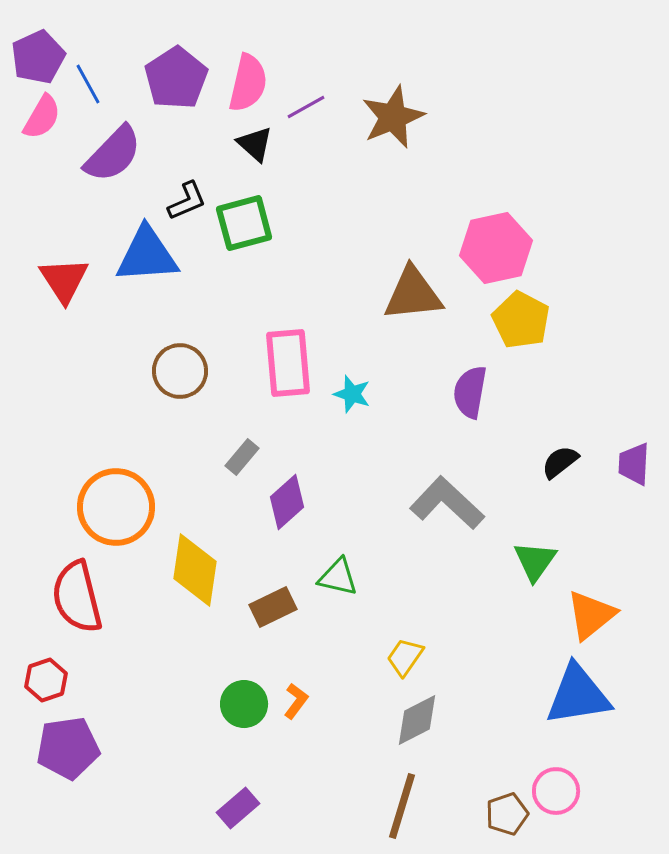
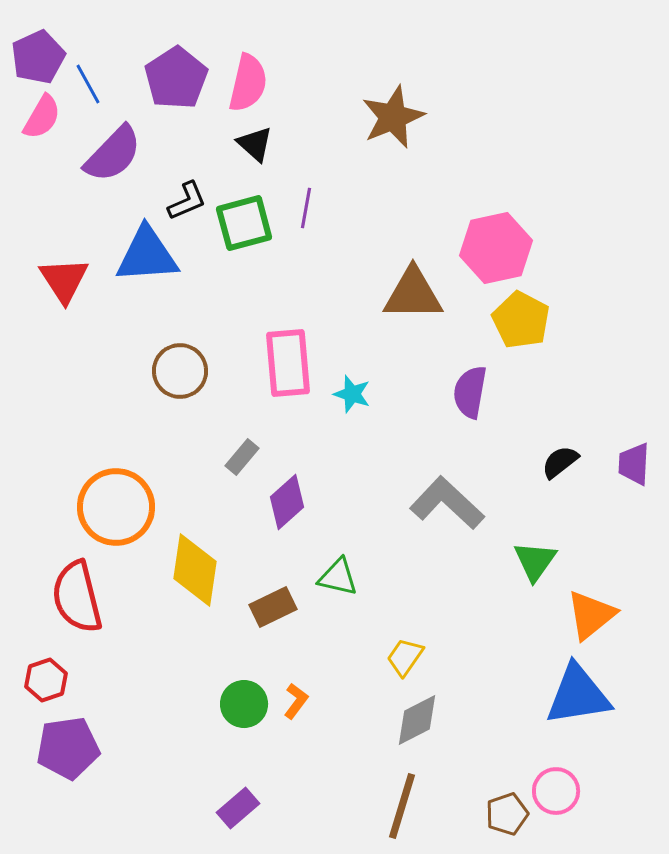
purple line at (306, 107): moved 101 px down; rotated 51 degrees counterclockwise
brown triangle at (413, 294): rotated 6 degrees clockwise
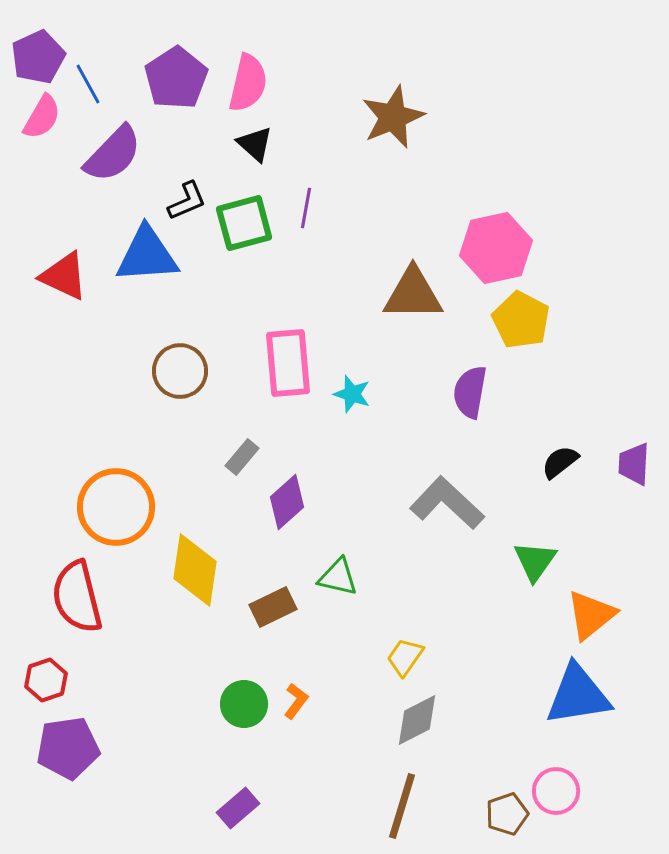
red triangle at (64, 280): moved 4 px up; rotated 32 degrees counterclockwise
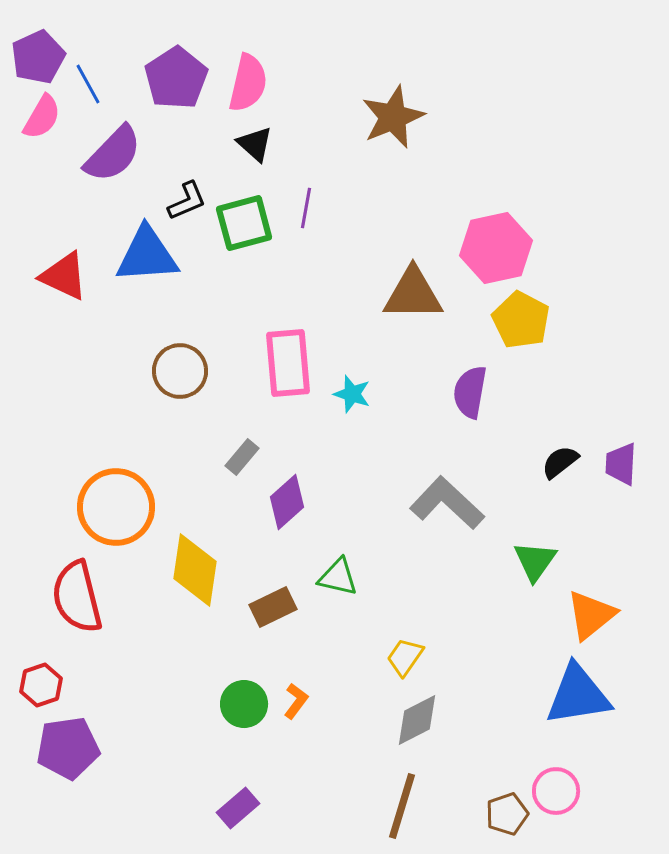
purple trapezoid at (634, 464): moved 13 px left
red hexagon at (46, 680): moved 5 px left, 5 px down
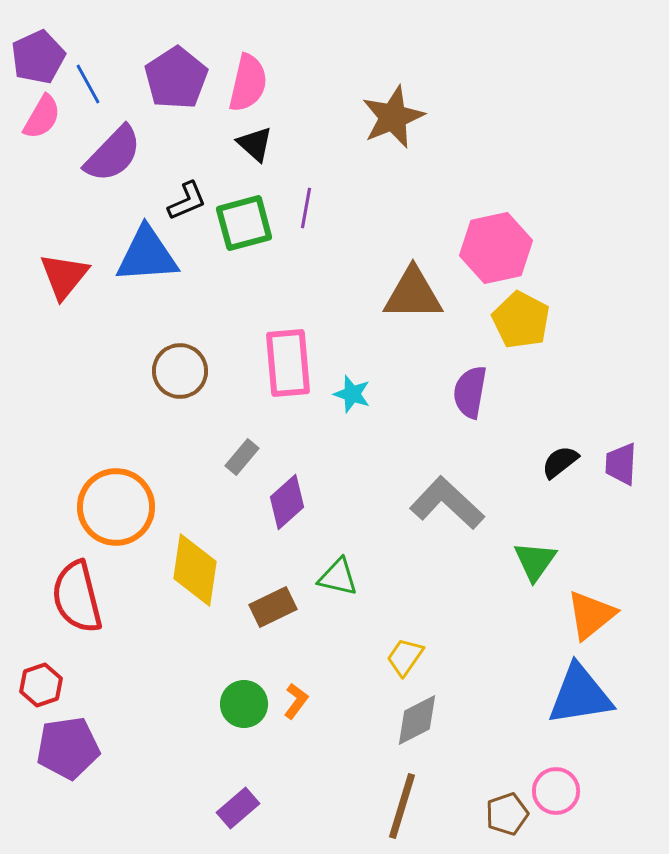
red triangle at (64, 276): rotated 44 degrees clockwise
blue triangle at (578, 695): moved 2 px right
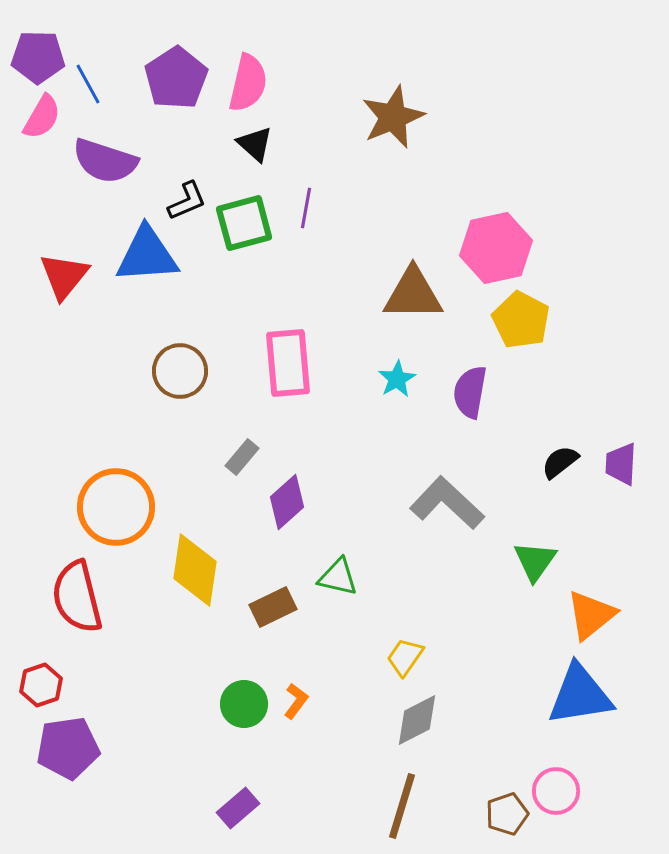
purple pentagon at (38, 57): rotated 26 degrees clockwise
purple semicircle at (113, 154): moved 8 px left, 7 px down; rotated 64 degrees clockwise
cyan star at (352, 394): moved 45 px right, 15 px up; rotated 24 degrees clockwise
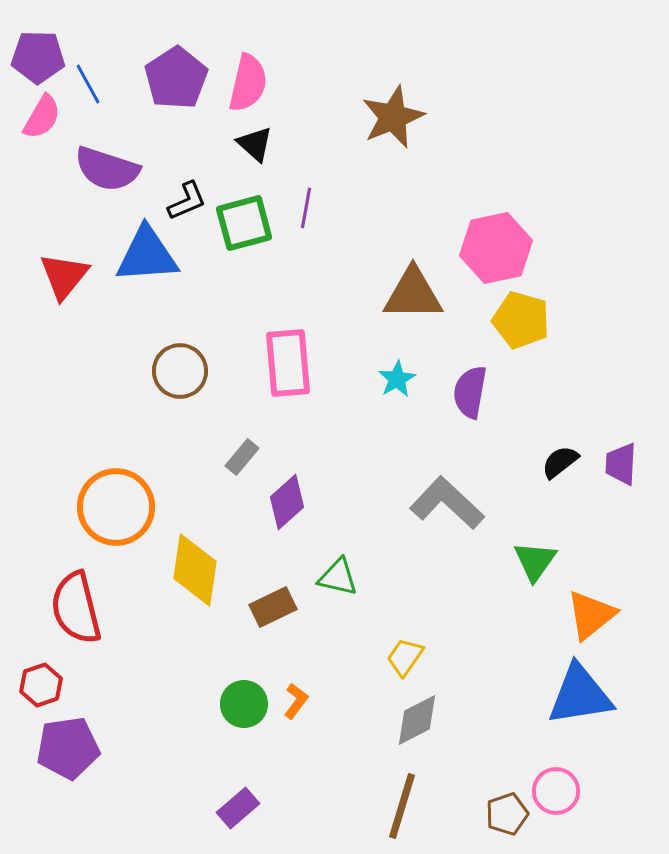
purple semicircle at (105, 161): moved 2 px right, 8 px down
yellow pentagon at (521, 320): rotated 12 degrees counterclockwise
red semicircle at (77, 597): moved 1 px left, 11 px down
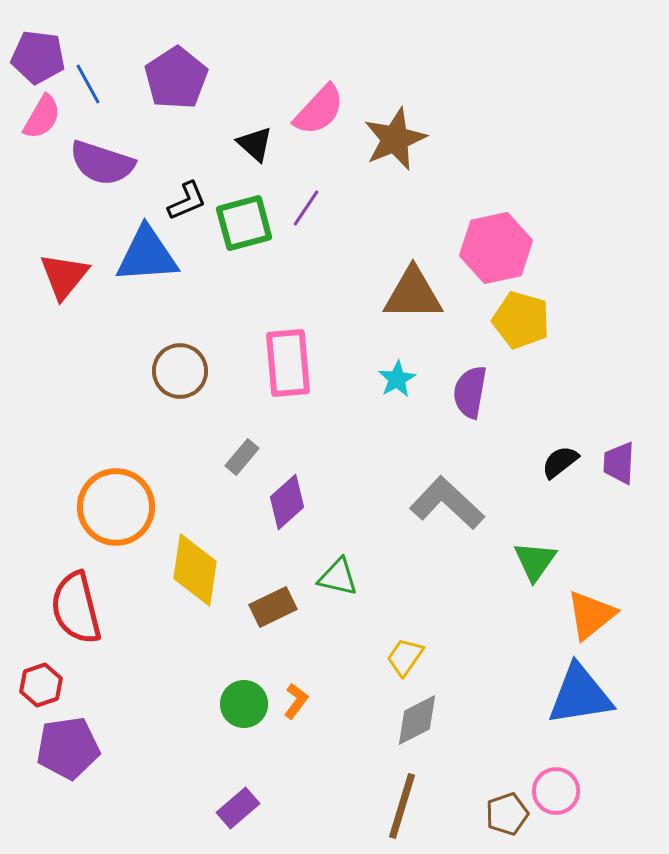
purple pentagon at (38, 57): rotated 6 degrees clockwise
pink semicircle at (248, 83): moved 71 px right, 27 px down; rotated 30 degrees clockwise
brown star at (393, 117): moved 2 px right, 22 px down
purple semicircle at (107, 169): moved 5 px left, 6 px up
purple line at (306, 208): rotated 24 degrees clockwise
purple trapezoid at (621, 464): moved 2 px left, 1 px up
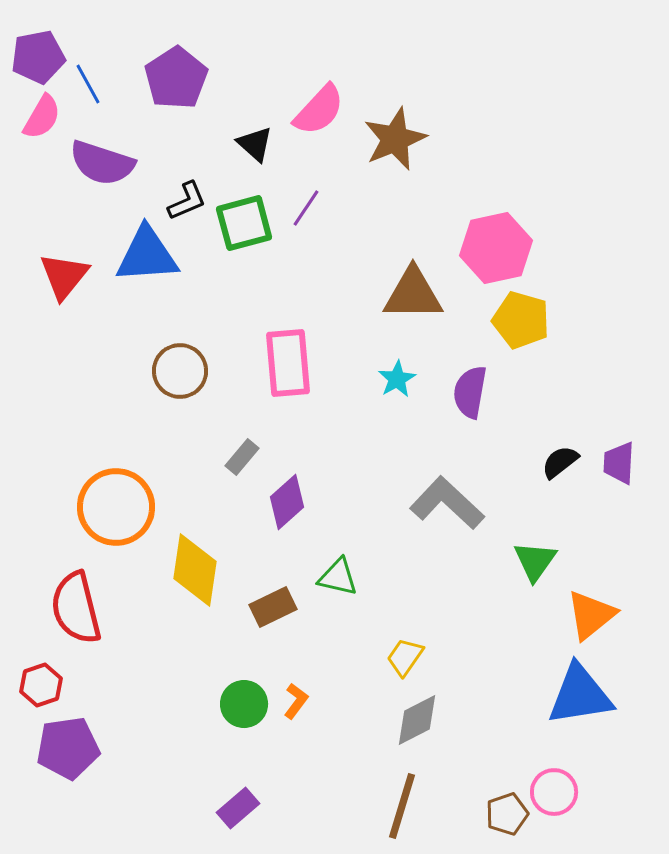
purple pentagon at (38, 57): rotated 18 degrees counterclockwise
pink circle at (556, 791): moved 2 px left, 1 px down
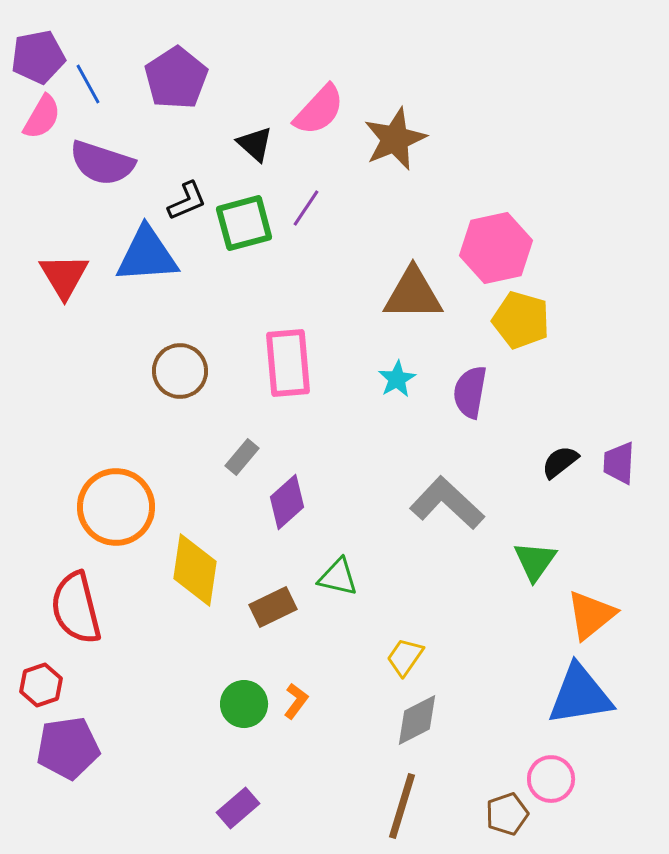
red triangle at (64, 276): rotated 10 degrees counterclockwise
pink circle at (554, 792): moved 3 px left, 13 px up
